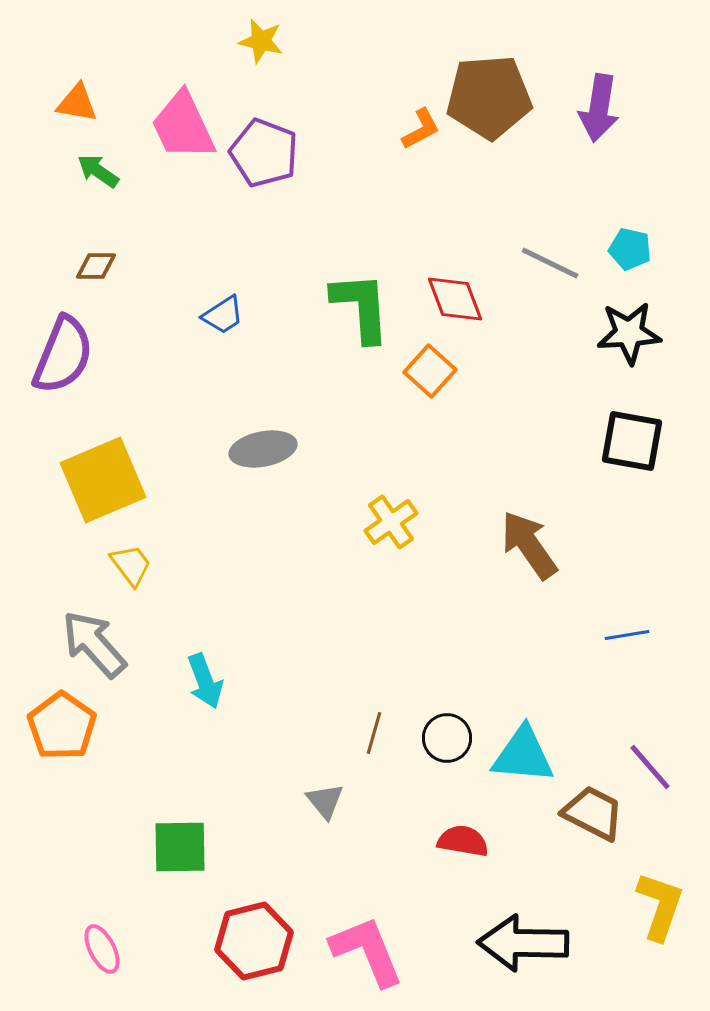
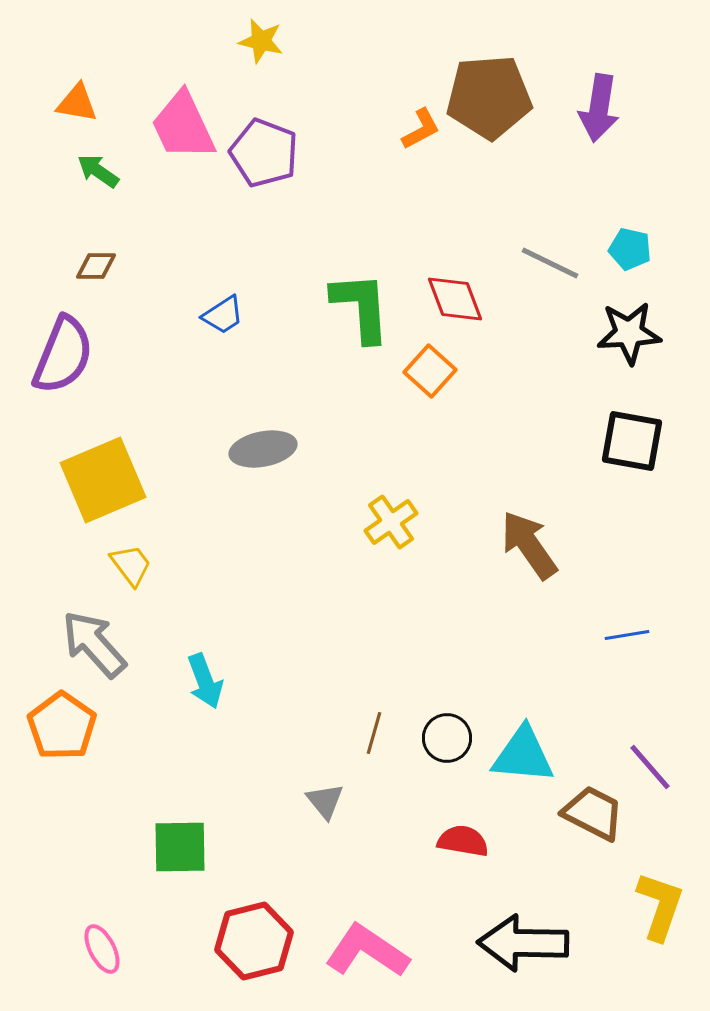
pink L-shape: rotated 34 degrees counterclockwise
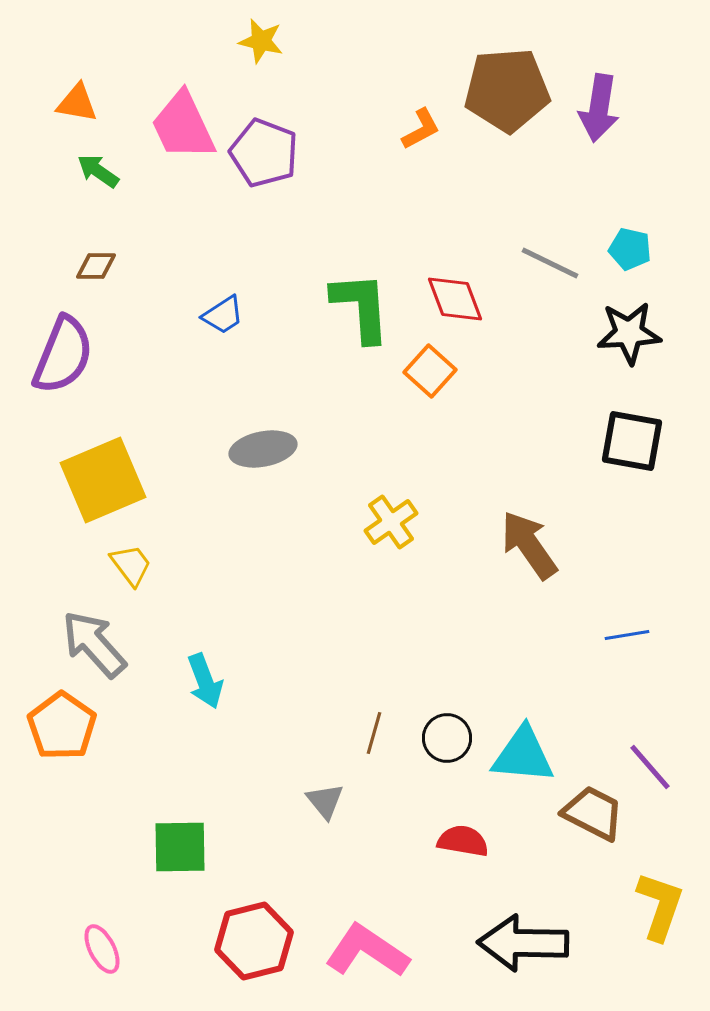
brown pentagon: moved 18 px right, 7 px up
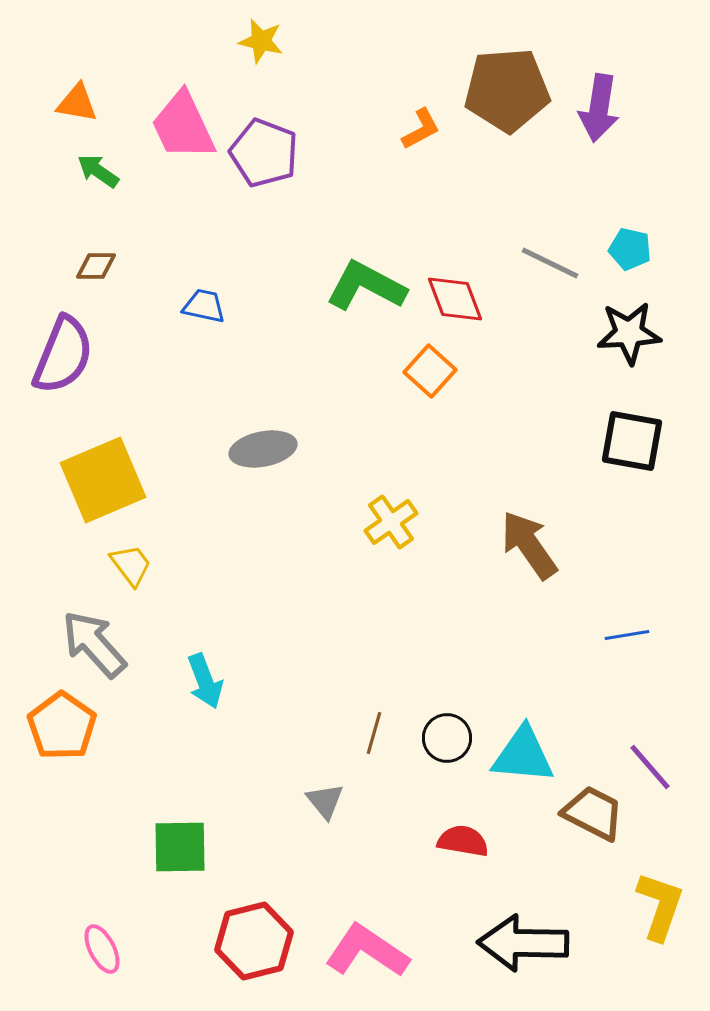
green L-shape: moved 5 px right, 21 px up; rotated 58 degrees counterclockwise
blue trapezoid: moved 19 px left, 9 px up; rotated 135 degrees counterclockwise
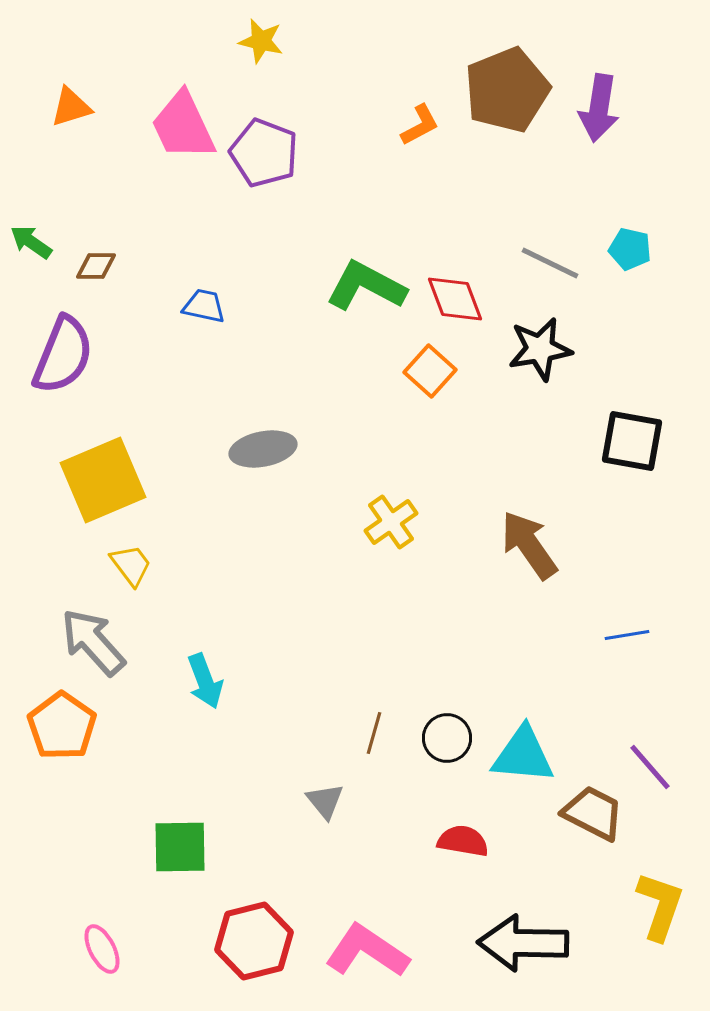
brown pentagon: rotated 18 degrees counterclockwise
orange triangle: moved 6 px left, 4 px down; rotated 27 degrees counterclockwise
orange L-shape: moved 1 px left, 4 px up
green arrow: moved 67 px left, 71 px down
black star: moved 89 px left, 16 px down; rotated 6 degrees counterclockwise
gray arrow: moved 1 px left, 2 px up
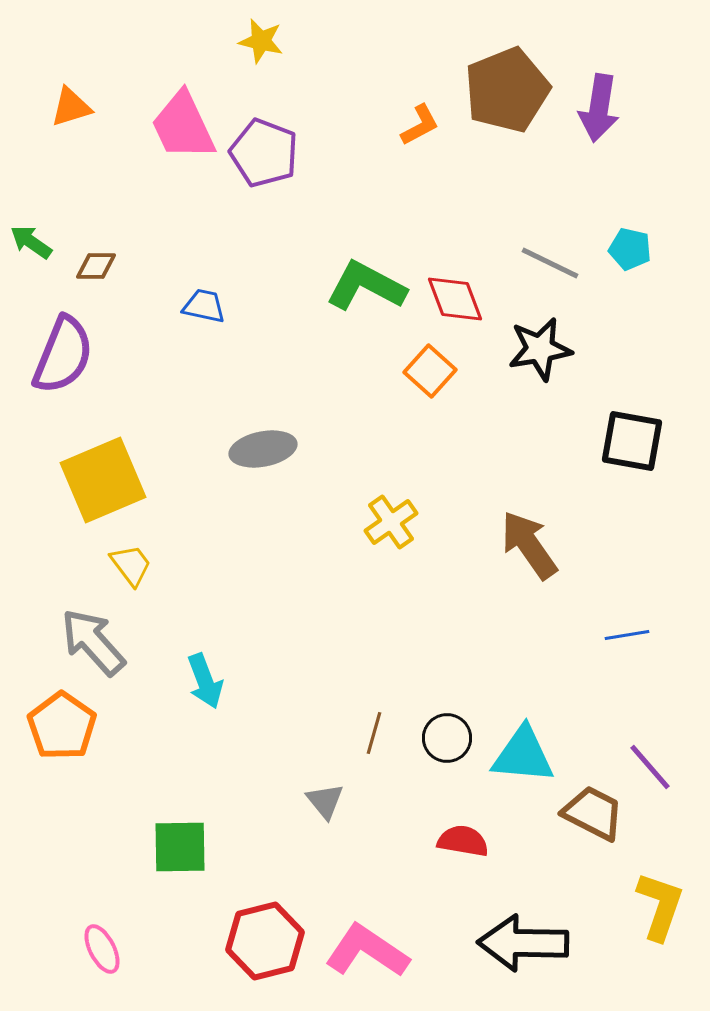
red hexagon: moved 11 px right
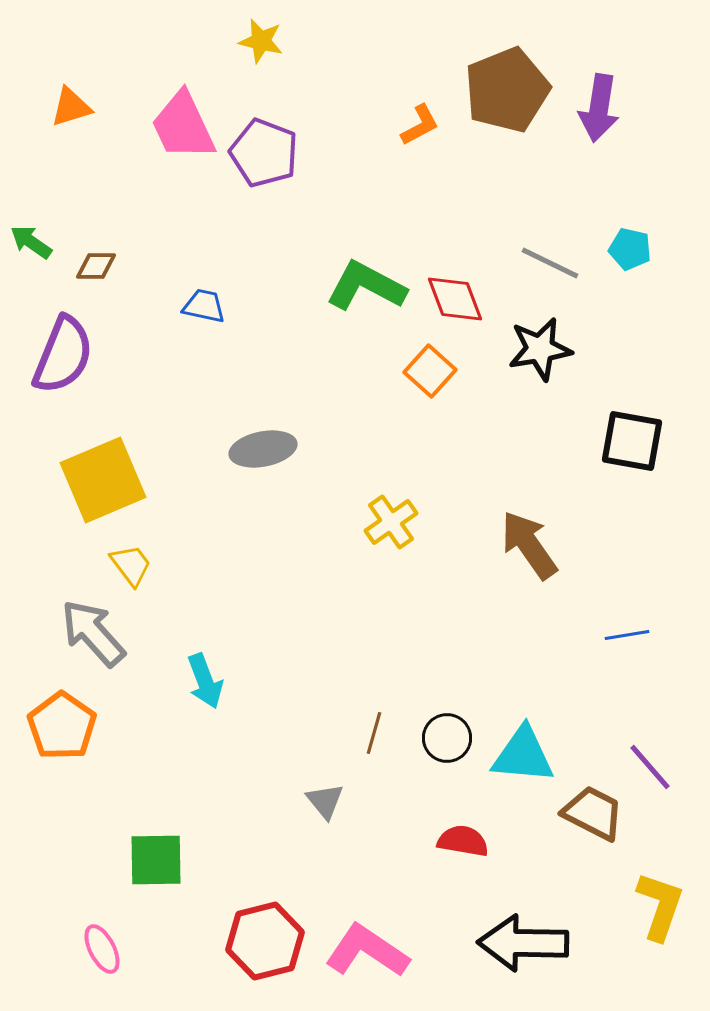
gray arrow: moved 9 px up
green square: moved 24 px left, 13 px down
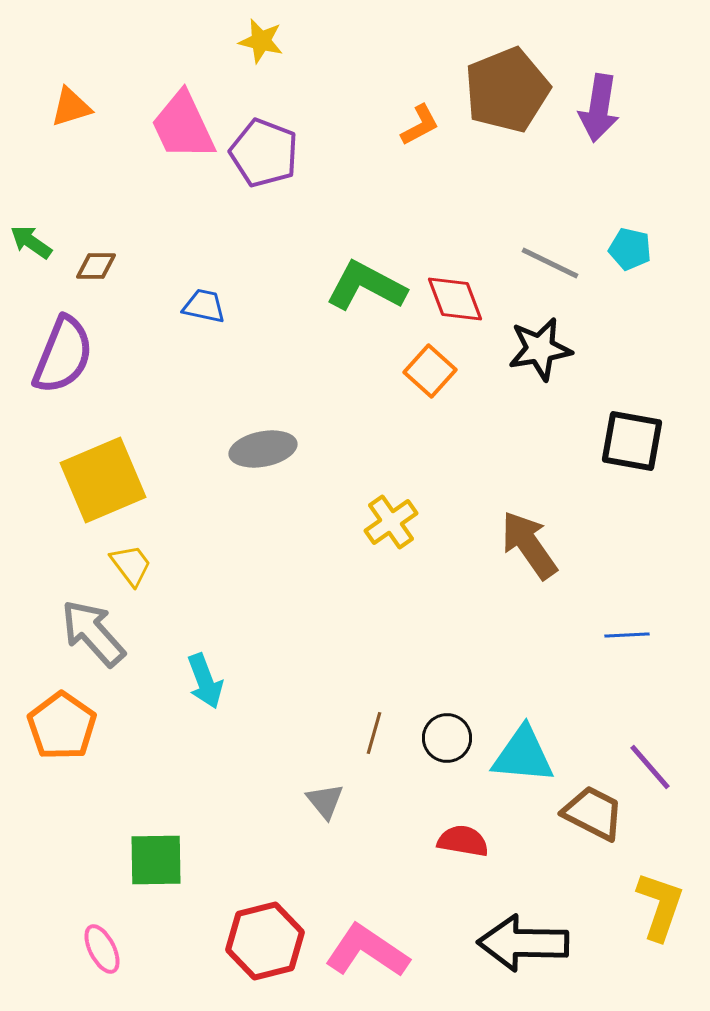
blue line: rotated 6 degrees clockwise
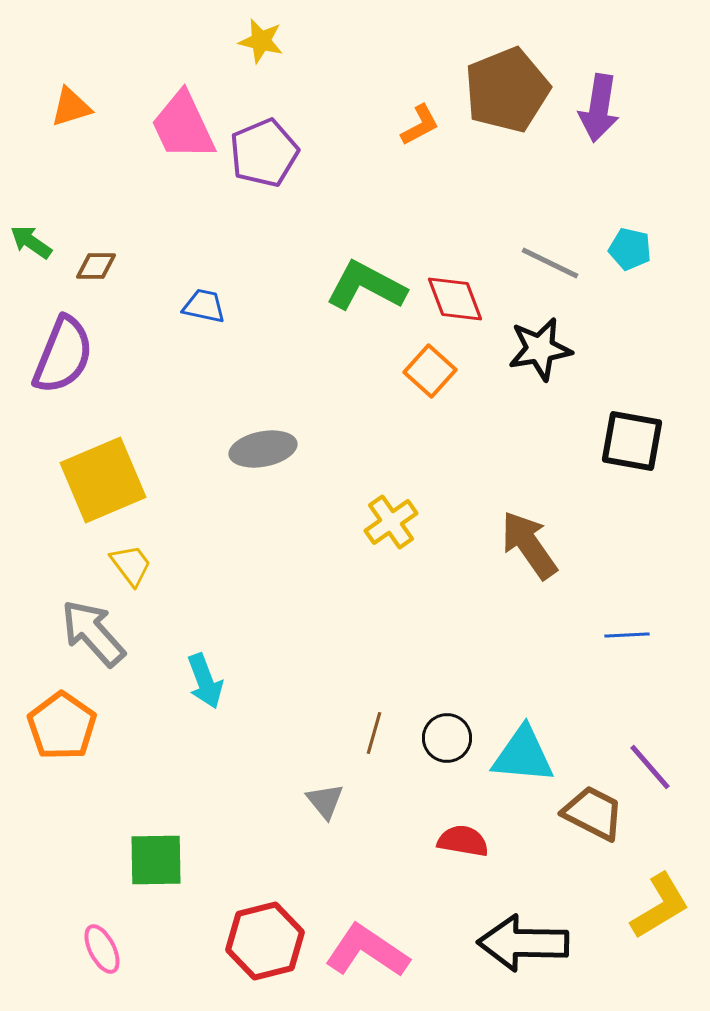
purple pentagon: rotated 28 degrees clockwise
yellow L-shape: rotated 40 degrees clockwise
